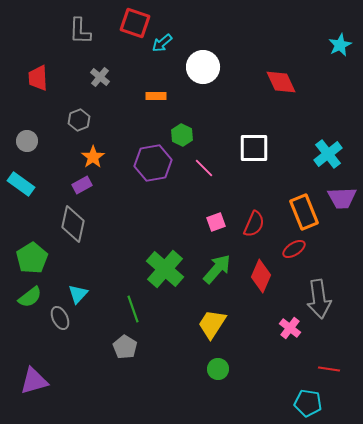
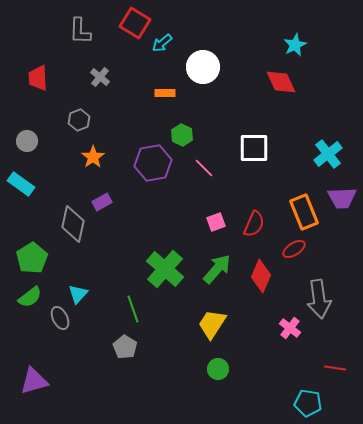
red square at (135, 23): rotated 12 degrees clockwise
cyan star at (340, 45): moved 45 px left
orange rectangle at (156, 96): moved 9 px right, 3 px up
purple rectangle at (82, 185): moved 20 px right, 17 px down
red line at (329, 369): moved 6 px right, 1 px up
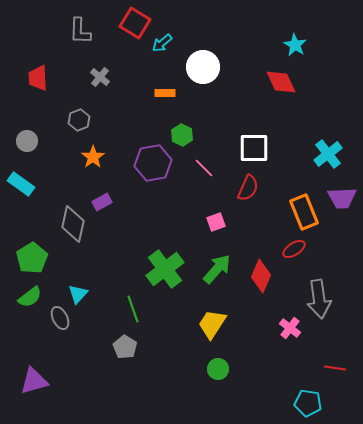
cyan star at (295, 45): rotated 15 degrees counterclockwise
red semicircle at (254, 224): moved 6 px left, 36 px up
green cross at (165, 269): rotated 12 degrees clockwise
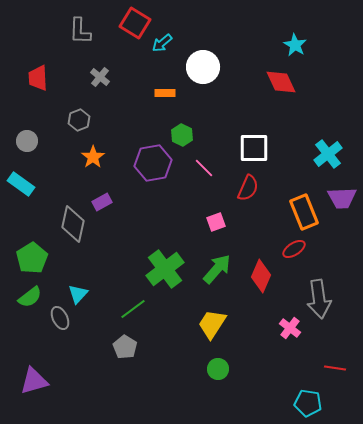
green line at (133, 309): rotated 72 degrees clockwise
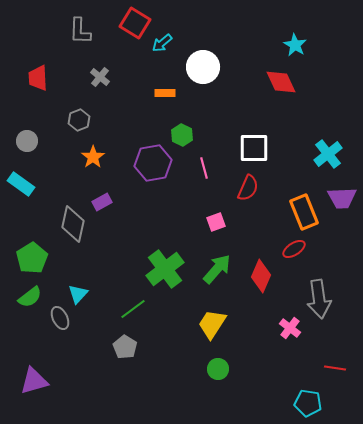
pink line at (204, 168): rotated 30 degrees clockwise
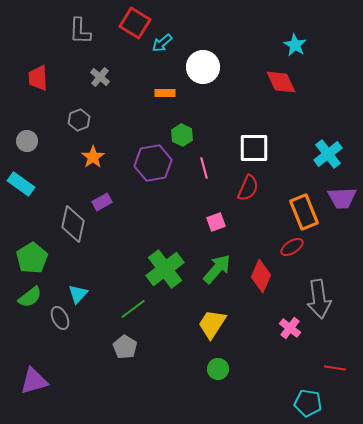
red ellipse at (294, 249): moved 2 px left, 2 px up
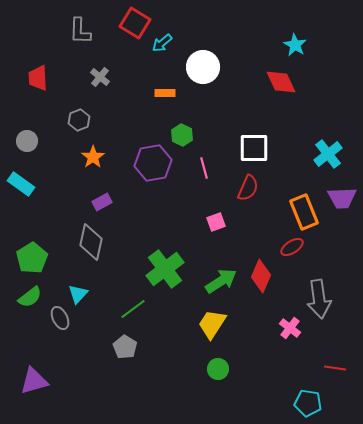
gray diamond at (73, 224): moved 18 px right, 18 px down
green arrow at (217, 269): moved 4 px right, 12 px down; rotated 16 degrees clockwise
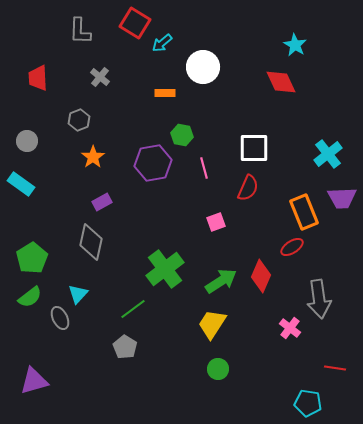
green hexagon at (182, 135): rotated 15 degrees counterclockwise
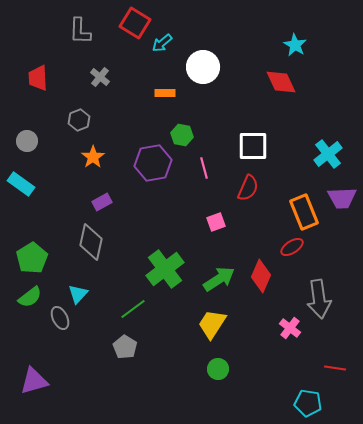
white square at (254, 148): moved 1 px left, 2 px up
green arrow at (221, 281): moved 2 px left, 2 px up
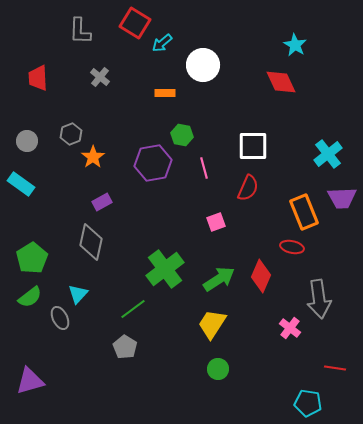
white circle at (203, 67): moved 2 px up
gray hexagon at (79, 120): moved 8 px left, 14 px down
red ellipse at (292, 247): rotated 45 degrees clockwise
purple triangle at (34, 381): moved 4 px left
